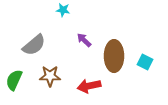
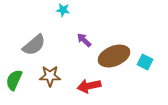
brown ellipse: rotated 68 degrees clockwise
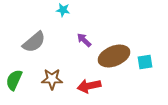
gray semicircle: moved 3 px up
cyan square: rotated 35 degrees counterclockwise
brown star: moved 2 px right, 3 px down
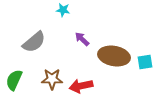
purple arrow: moved 2 px left, 1 px up
brown ellipse: rotated 32 degrees clockwise
red arrow: moved 8 px left
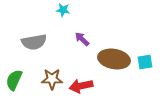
gray semicircle: rotated 30 degrees clockwise
brown ellipse: moved 3 px down
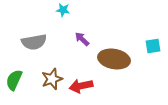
cyan square: moved 8 px right, 16 px up
brown star: rotated 20 degrees counterclockwise
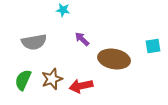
green semicircle: moved 9 px right
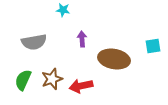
purple arrow: rotated 42 degrees clockwise
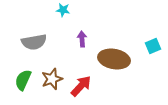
cyan square: rotated 14 degrees counterclockwise
red arrow: rotated 145 degrees clockwise
